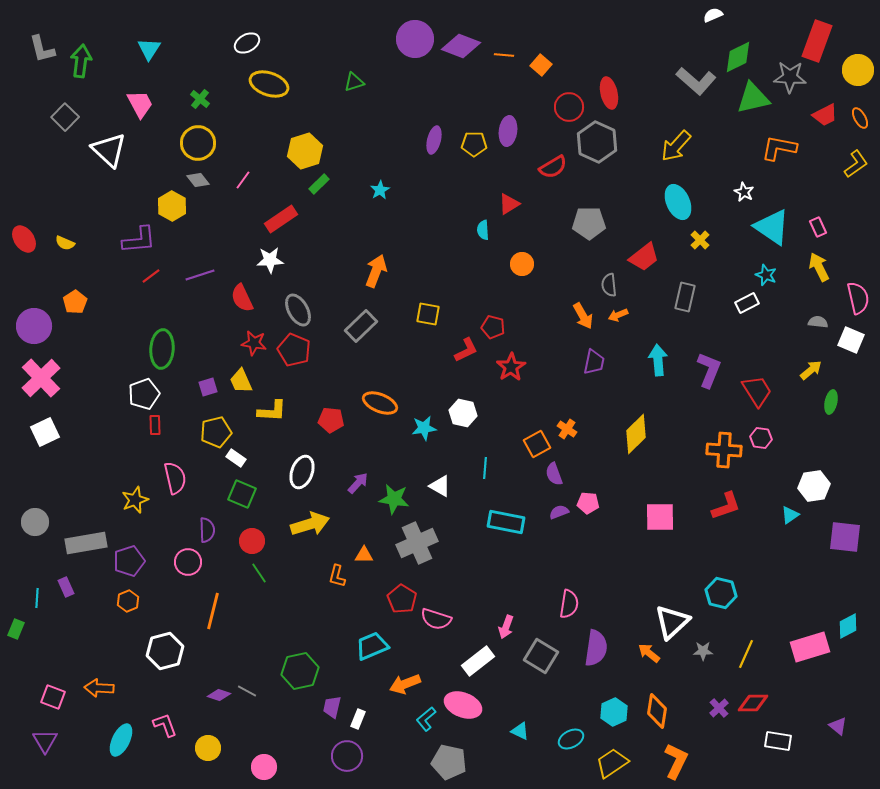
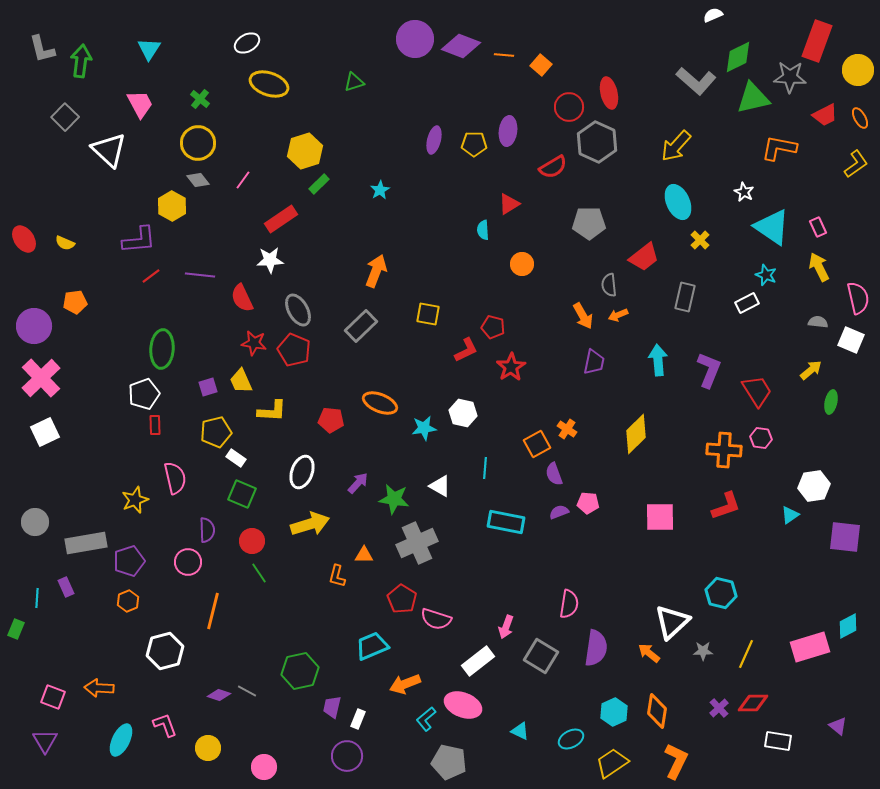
purple line at (200, 275): rotated 24 degrees clockwise
orange pentagon at (75, 302): rotated 25 degrees clockwise
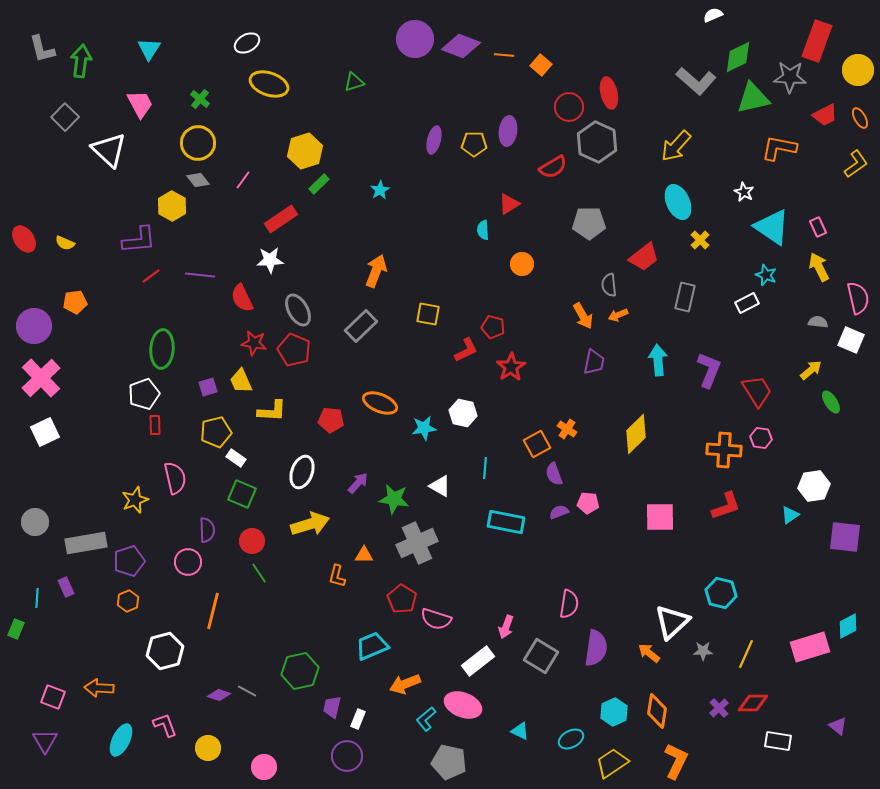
green ellipse at (831, 402): rotated 45 degrees counterclockwise
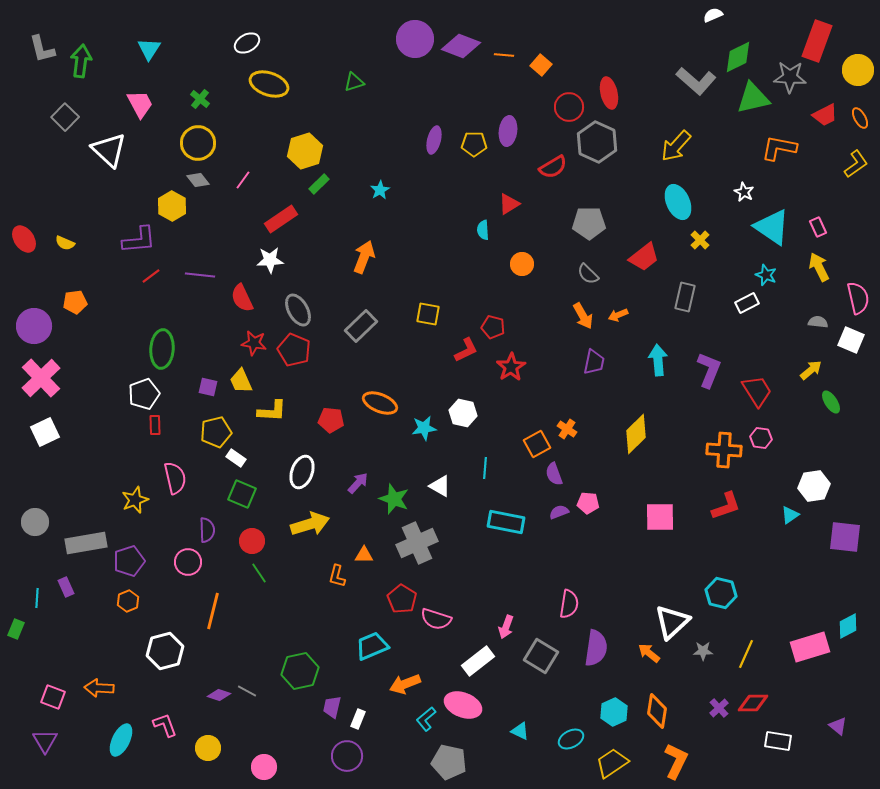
orange arrow at (376, 271): moved 12 px left, 14 px up
gray semicircle at (609, 285): moved 21 px left, 11 px up; rotated 40 degrees counterclockwise
purple square at (208, 387): rotated 30 degrees clockwise
green star at (394, 499): rotated 12 degrees clockwise
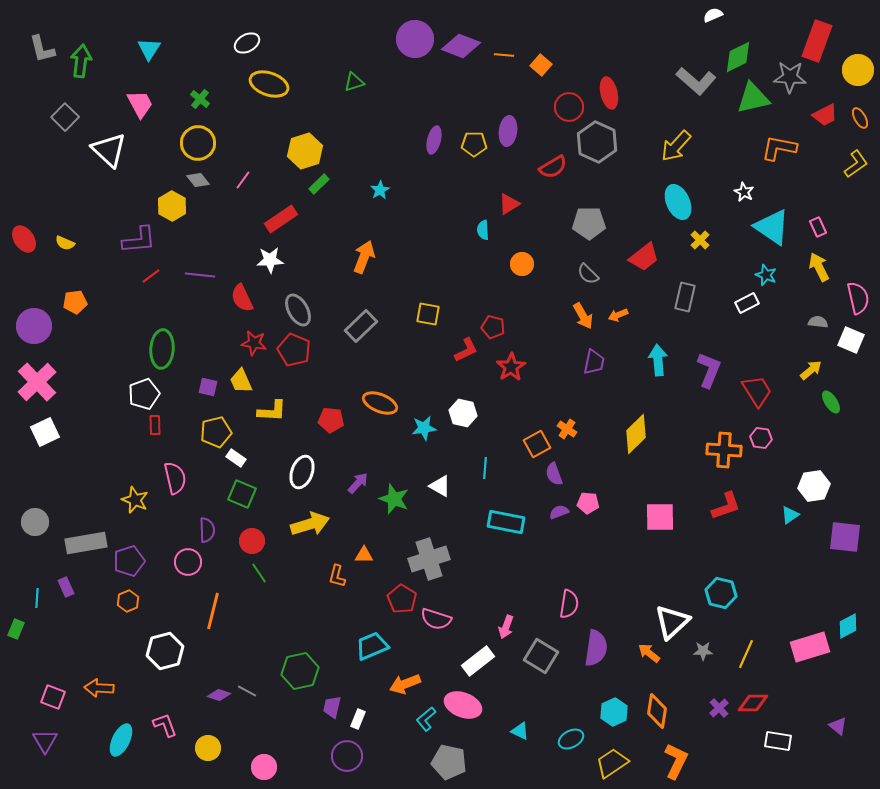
pink cross at (41, 378): moved 4 px left, 4 px down
yellow star at (135, 500): rotated 28 degrees counterclockwise
gray cross at (417, 543): moved 12 px right, 16 px down; rotated 6 degrees clockwise
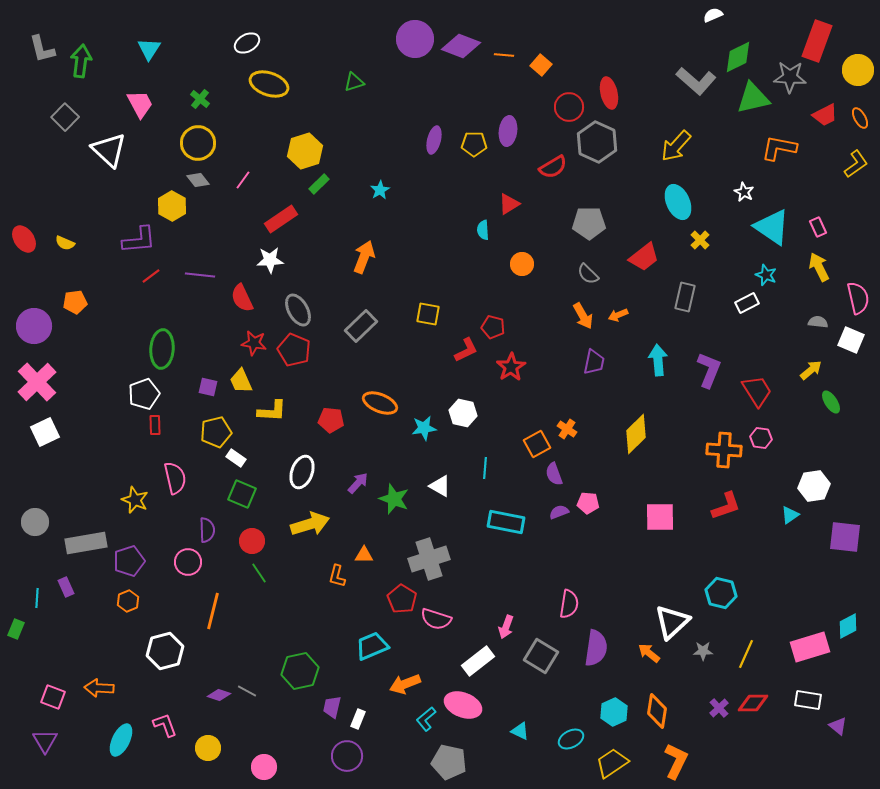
white rectangle at (778, 741): moved 30 px right, 41 px up
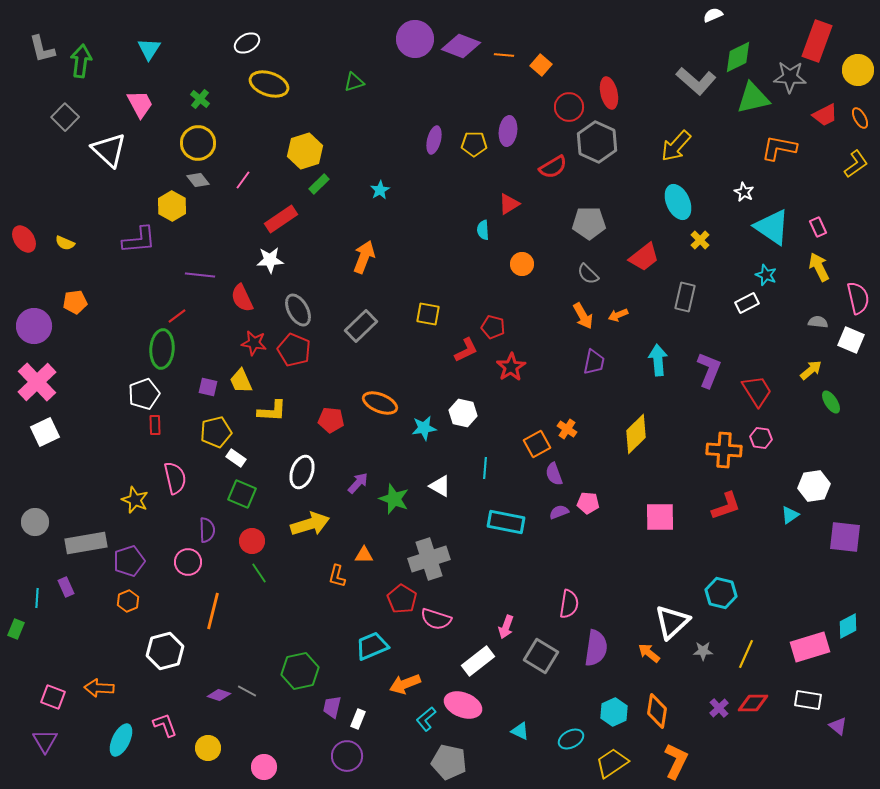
red line at (151, 276): moved 26 px right, 40 px down
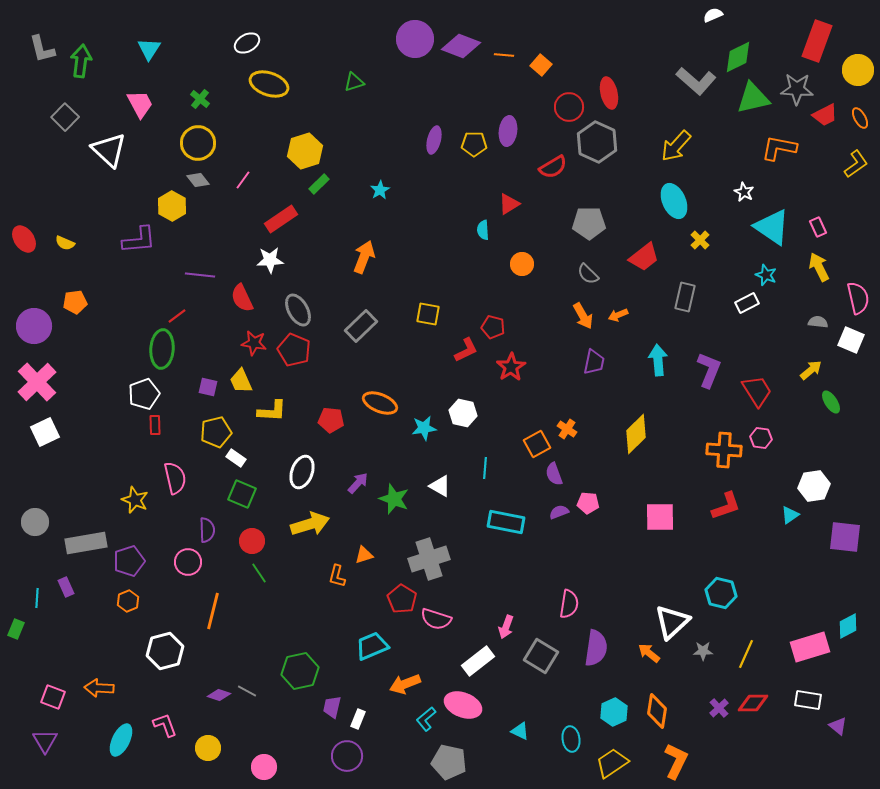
gray star at (790, 77): moved 7 px right, 12 px down
cyan ellipse at (678, 202): moved 4 px left, 1 px up
orange triangle at (364, 555): rotated 18 degrees counterclockwise
cyan ellipse at (571, 739): rotated 70 degrees counterclockwise
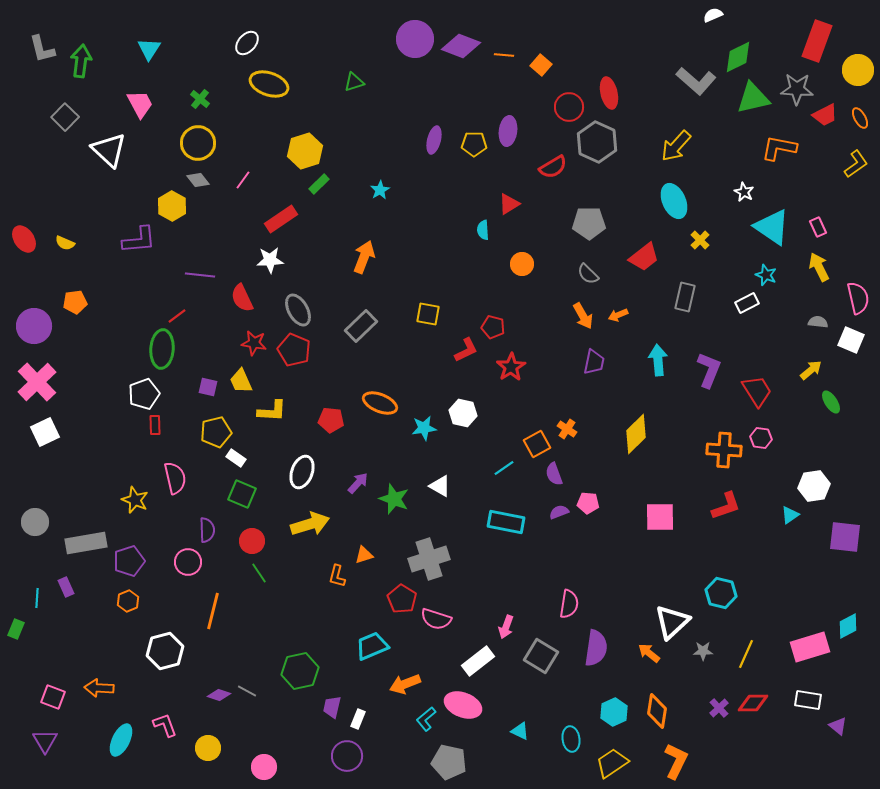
white ellipse at (247, 43): rotated 20 degrees counterclockwise
cyan line at (485, 468): moved 19 px right; rotated 50 degrees clockwise
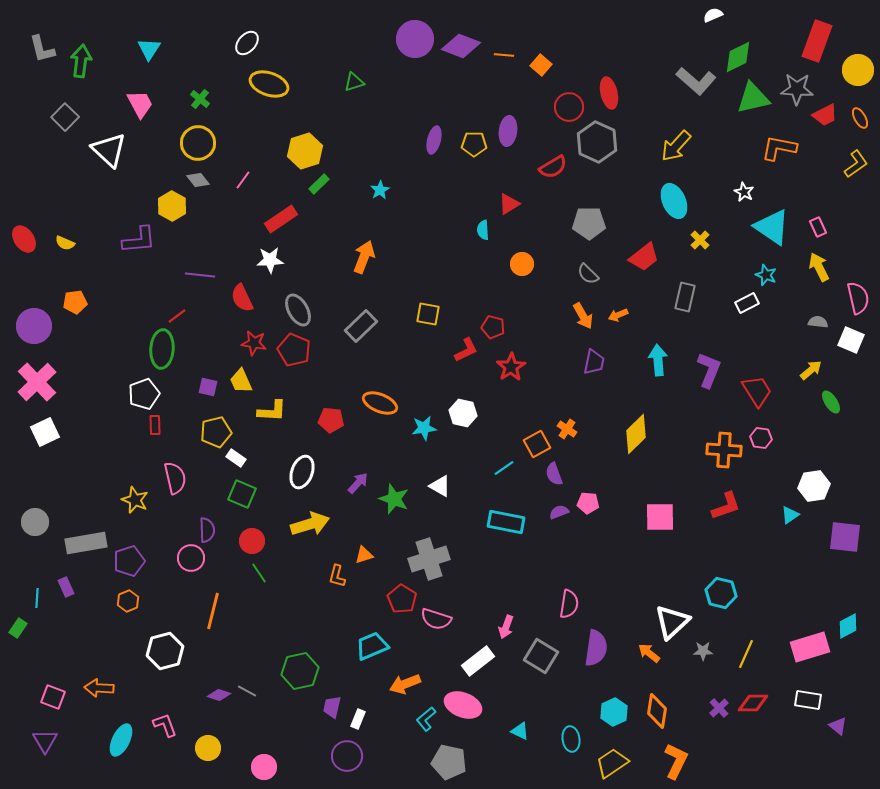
pink circle at (188, 562): moved 3 px right, 4 px up
green rectangle at (16, 629): moved 2 px right, 1 px up; rotated 12 degrees clockwise
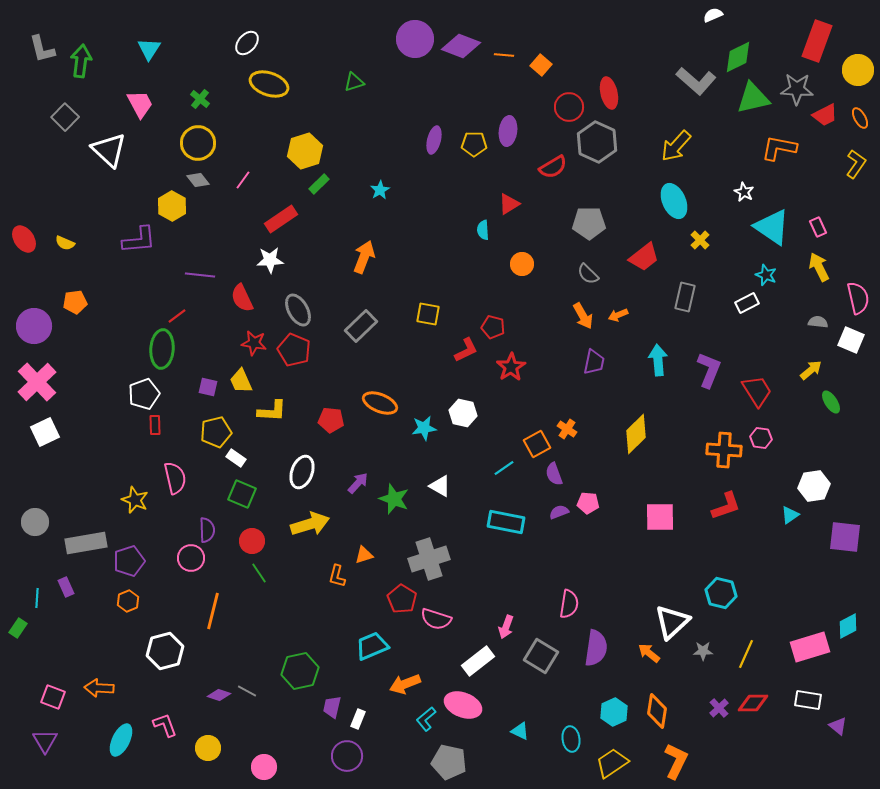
yellow L-shape at (856, 164): rotated 20 degrees counterclockwise
